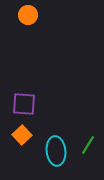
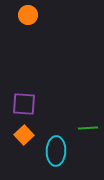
orange square: moved 2 px right
green line: moved 17 px up; rotated 54 degrees clockwise
cyan ellipse: rotated 8 degrees clockwise
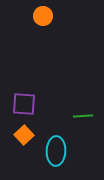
orange circle: moved 15 px right, 1 px down
green line: moved 5 px left, 12 px up
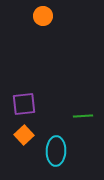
purple square: rotated 10 degrees counterclockwise
